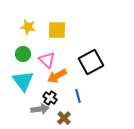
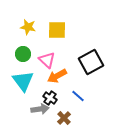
blue line: rotated 32 degrees counterclockwise
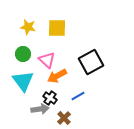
yellow square: moved 2 px up
blue line: rotated 72 degrees counterclockwise
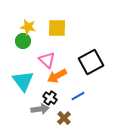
green circle: moved 13 px up
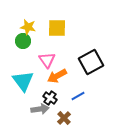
pink triangle: rotated 12 degrees clockwise
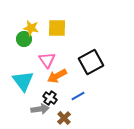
yellow star: moved 3 px right, 1 px down
green circle: moved 1 px right, 2 px up
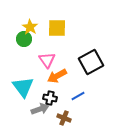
yellow star: moved 1 px left, 1 px up; rotated 21 degrees clockwise
cyan triangle: moved 6 px down
black cross: rotated 24 degrees counterclockwise
gray arrow: rotated 12 degrees counterclockwise
brown cross: rotated 24 degrees counterclockwise
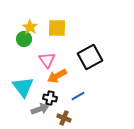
black square: moved 1 px left, 5 px up
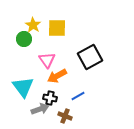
yellow star: moved 3 px right, 2 px up
brown cross: moved 1 px right, 2 px up
